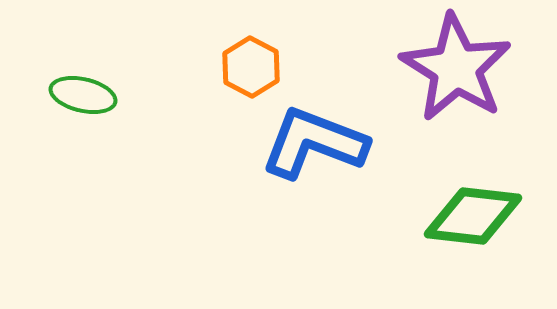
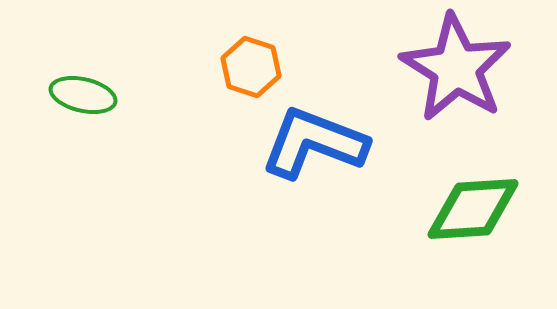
orange hexagon: rotated 10 degrees counterclockwise
green diamond: moved 7 px up; rotated 10 degrees counterclockwise
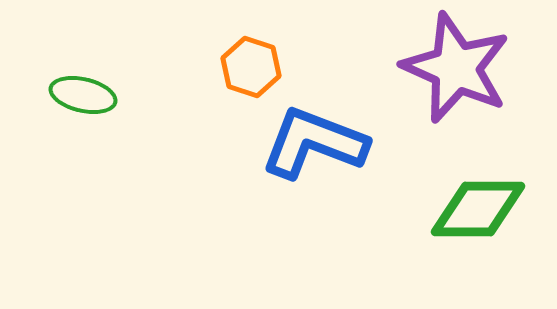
purple star: rotated 8 degrees counterclockwise
green diamond: moved 5 px right; rotated 4 degrees clockwise
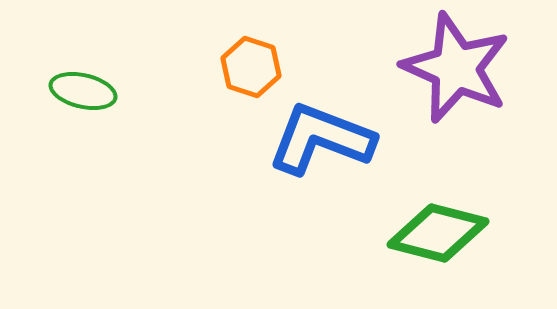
green ellipse: moved 4 px up
blue L-shape: moved 7 px right, 4 px up
green diamond: moved 40 px left, 24 px down; rotated 14 degrees clockwise
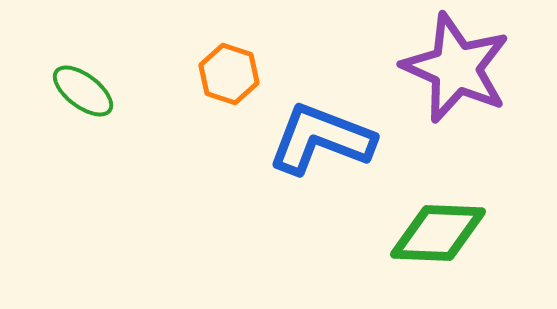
orange hexagon: moved 22 px left, 7 px down
green ellipse: rotated 24 degrees clockwise
green diamond: rotated 12 degrees counterclockwise
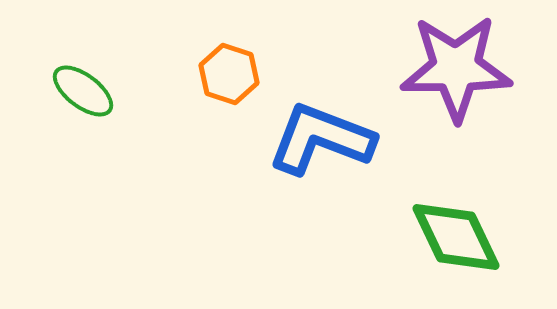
purple star: rotated 24 degrees counterclockwise
green diamond: moved 18 px right, 4 px down; rotated 62 degrees clockwise
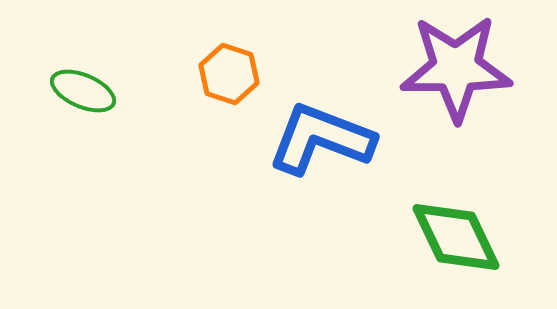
green ellipse: rotated 14 degrees counterclockwise
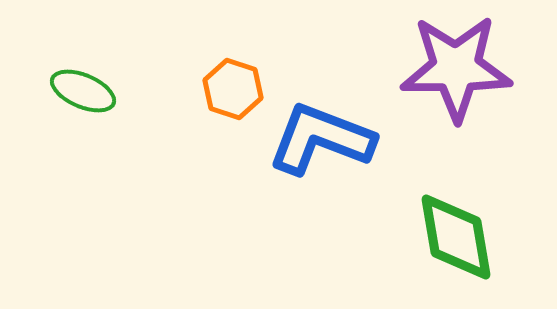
orange hexagon: moved 4 px right, 15 px down
green diamond: rotated 16 degrees clockwise
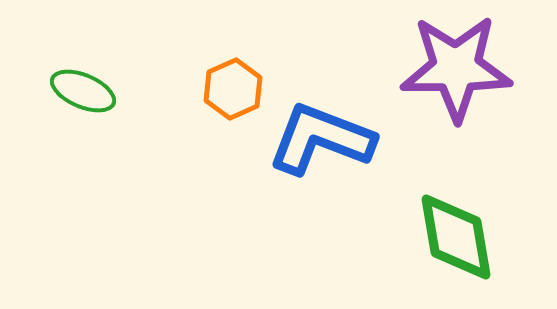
orange hexagon: rotated 18 degrees clockwise
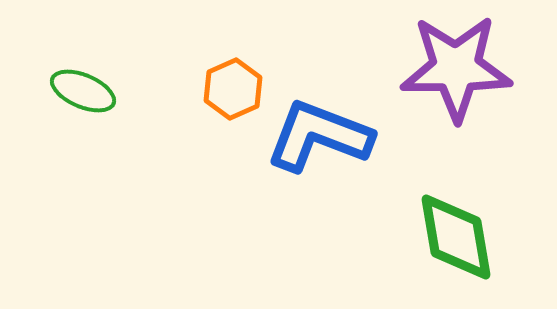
blue L-shape: moved 2 px left, 3 px up
